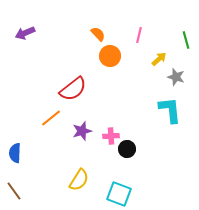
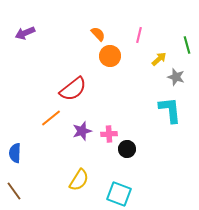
green line: moved 1 px right, 5 px down
pink cross: moved 2 px left, 2 px up
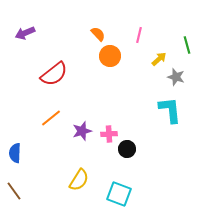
red semicircle: moved 19 px left, 15 px up
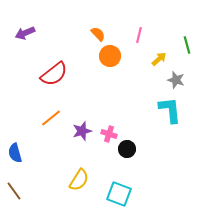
gray star: moved 3 px down
pink cross: rotated 21 degrees clockwise
blue semicircle: rotated 18 degrees counterclockwise
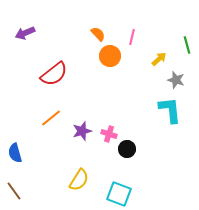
pink line: moved 7 px left, 2 px down
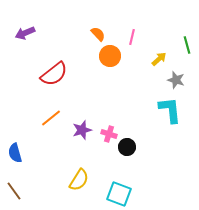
purple star: moved 1 px up
black circle: moved 2 px up
